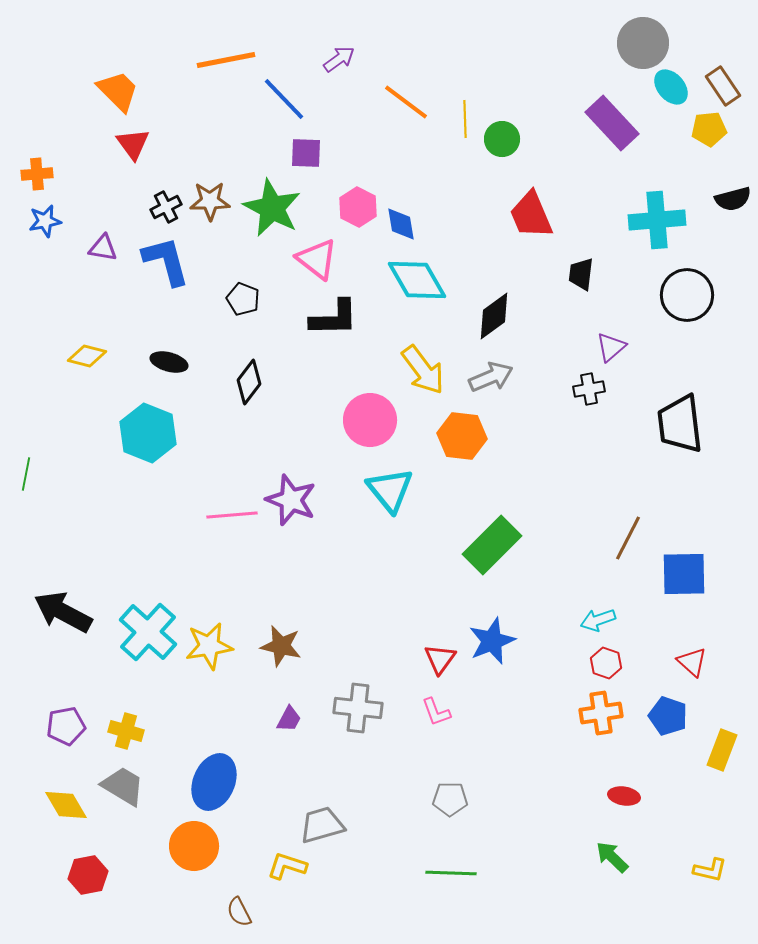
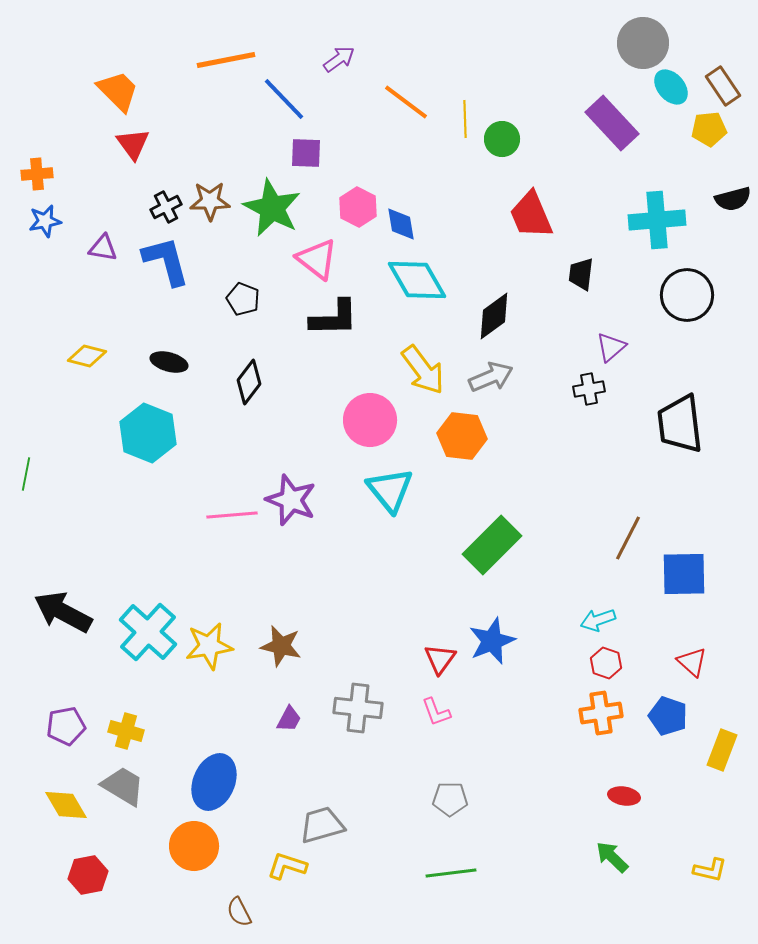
green line at (451, 873): rotated 9 degrees counterclockwise
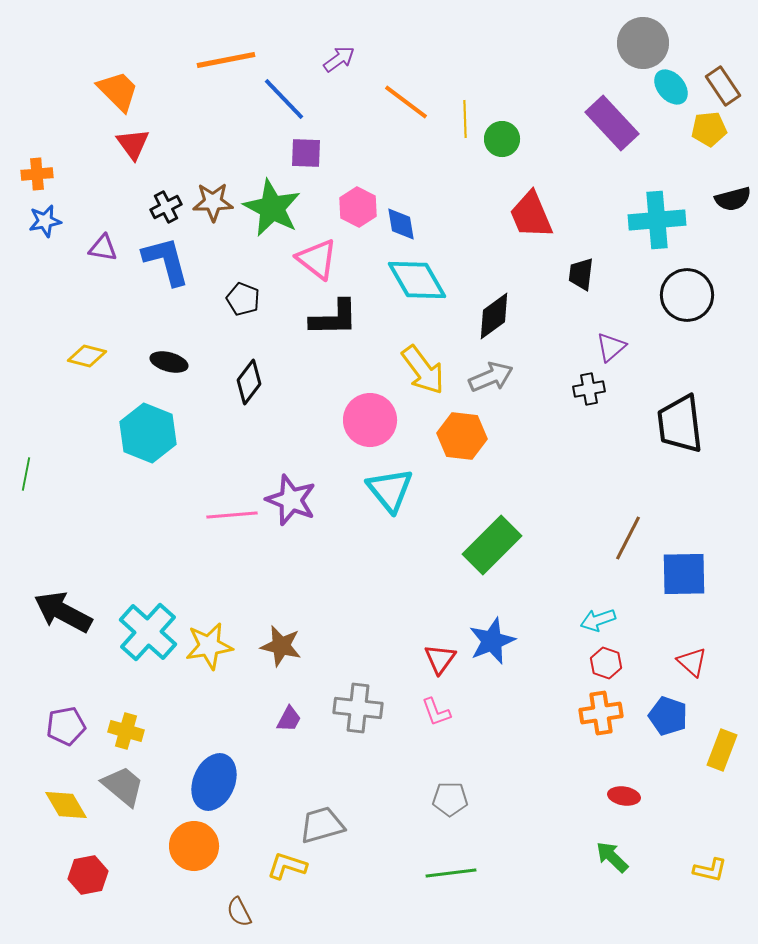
brown star at (210, 201): moved 3 px right, 1 px down
gray trapezoid at (123, 786): rotated 9 degrees clockwise
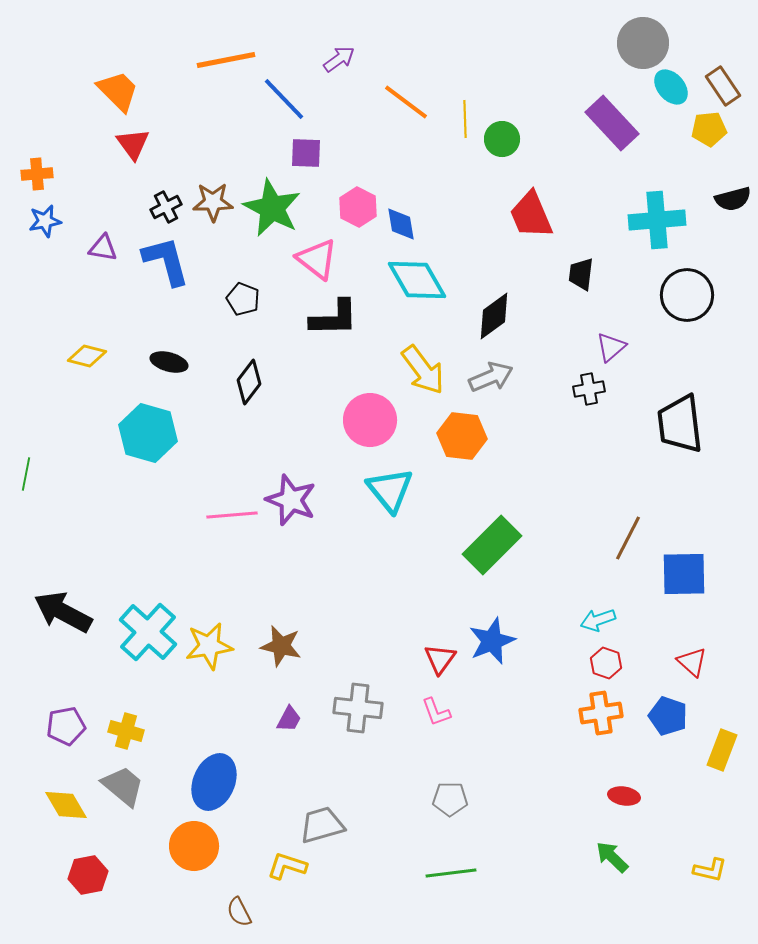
cyan hexagon at (148, 433): rotated 6 degrees counterclockwise
